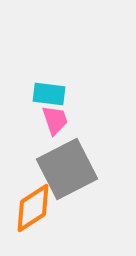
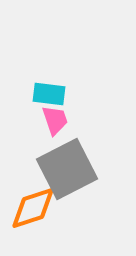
orange diamond: rotated 15 degrees clockwise
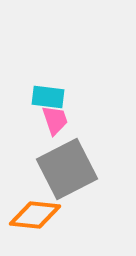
cyan rectangle: moved 1 px left, 3 px down
orange diamond: moved 2 px right, 7 px down; rotated 24 degrees clockwise
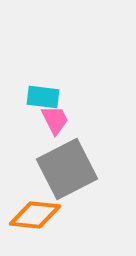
cyan rectangle: moved 5 px left
pink trapezoid: rotated 8 degrees counterclockwise
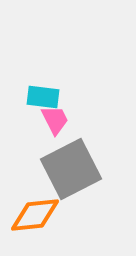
gray square: moved 4 px right
orange diamond: rotated 12 degrees counterclockwise
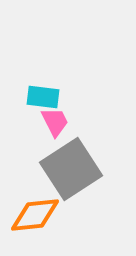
pink trapezoid: moved 2 px down
gray square: rotated 6 degrees counterclockwise
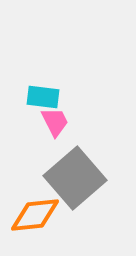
gray square: moved 4 px right, 9 px down; rotated 8 degrees counterclockwise
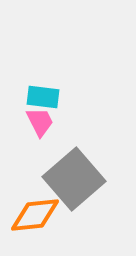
pink trapezoid: moved 15 px left
gray square: moved 1 px left, 1 px down
